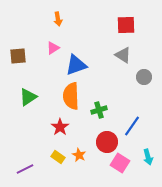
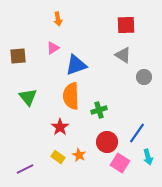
green triangle: rotated 36 degrees counterclockwise
blue line: moved 5 px right, 7 px down
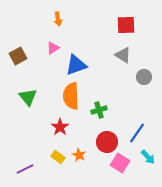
brown square: rotated 24 degrees counterclockwise
cyan arrow: rotated 28 degrees counterclockwise
